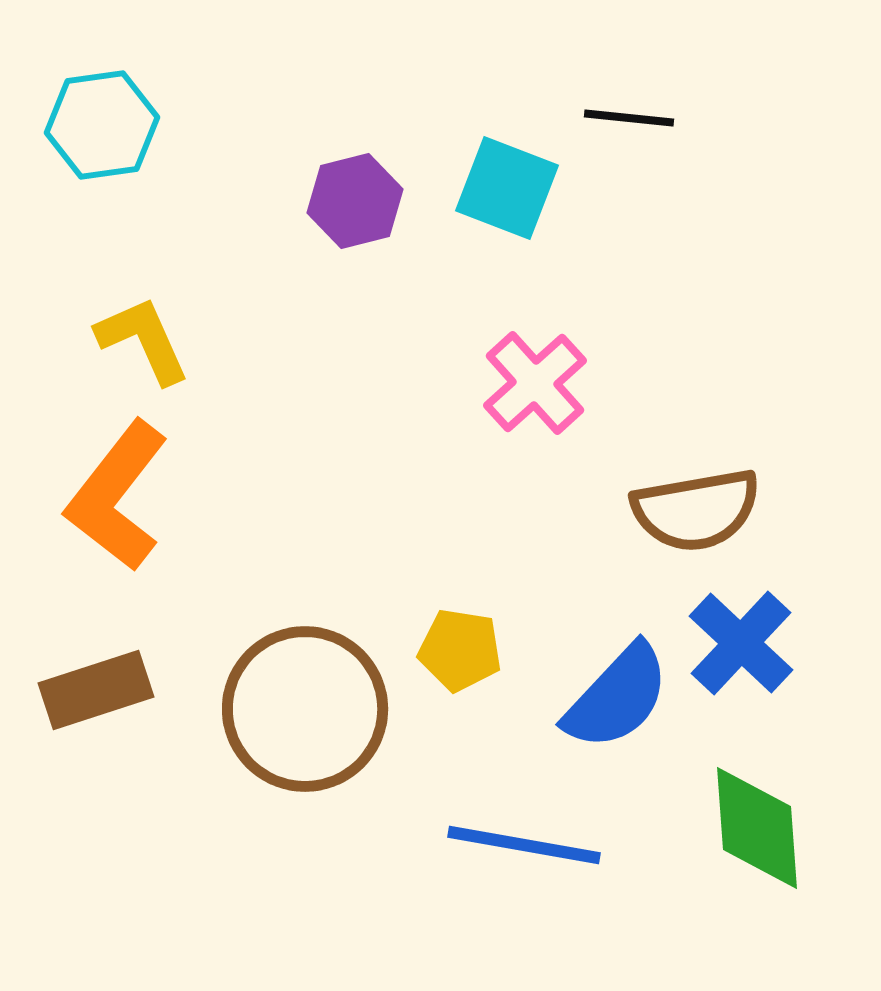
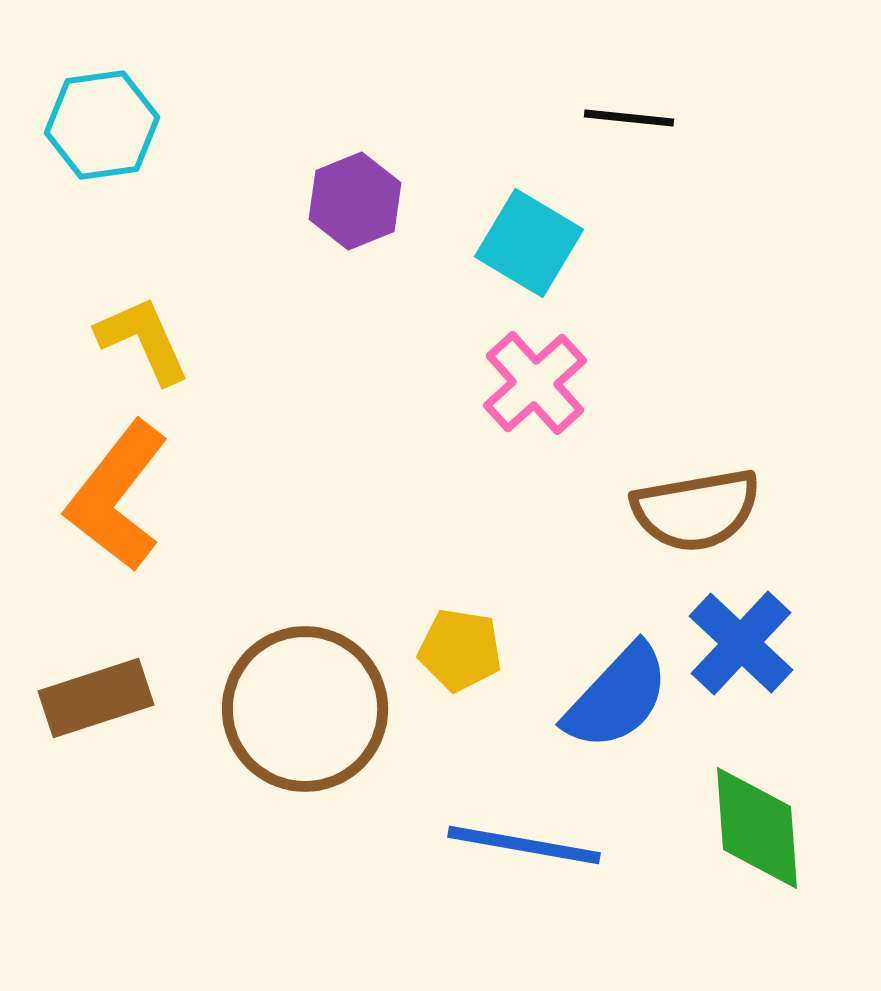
cyan square: moved 22 px right, 55 px down; rotated 10 degrees clockwise
purple hexagon: rotated 8 degrees counterclockwise
brown rectangle: moved 8 px down
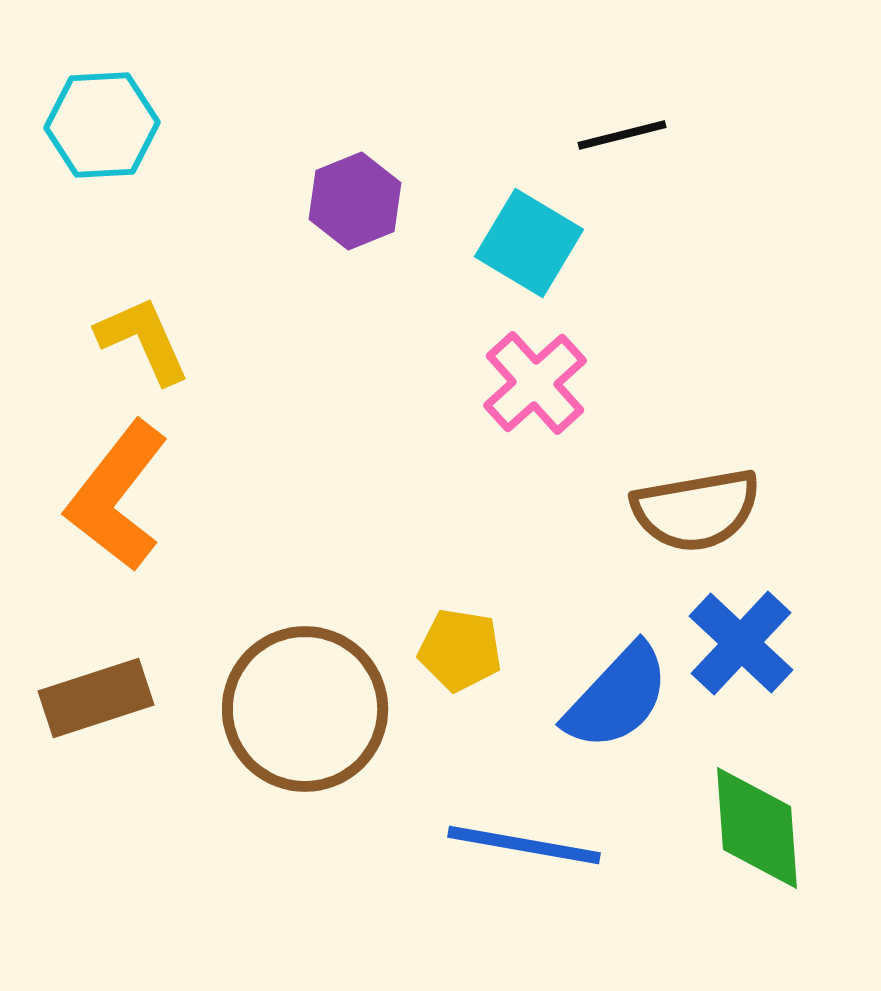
black line: moved 7 px left, 17 px down; rotated 20 degrees counterclockwise
cyan hexagon: rotated 5 degrees clockwise
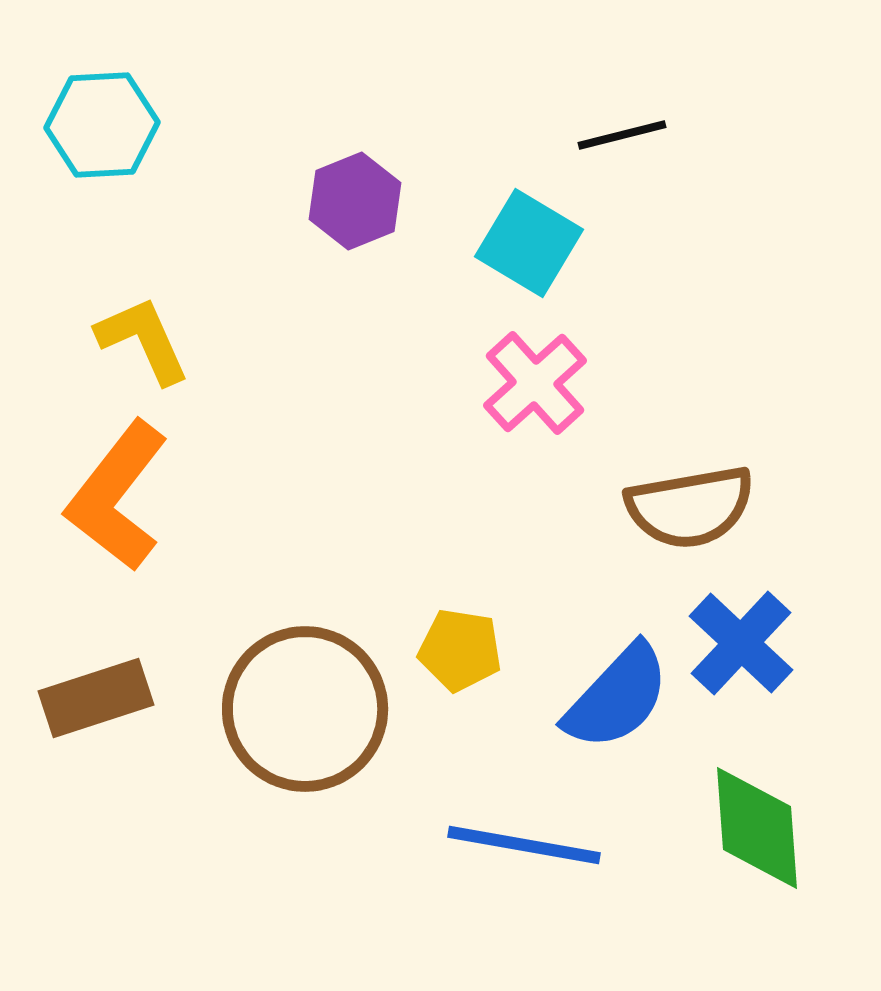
brown semicircle: moved 6 px left, 3 px up
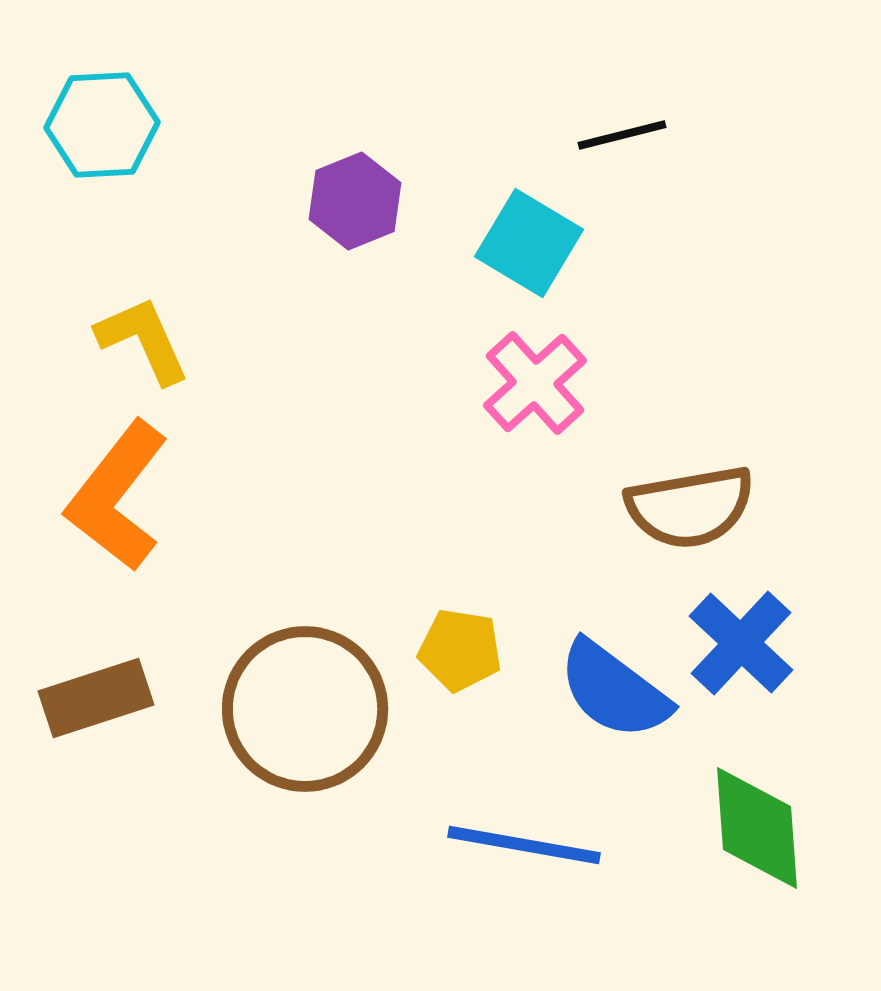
blue semicircle: moved 3 px left, 7 px up; rotated 84 degrees clockwise
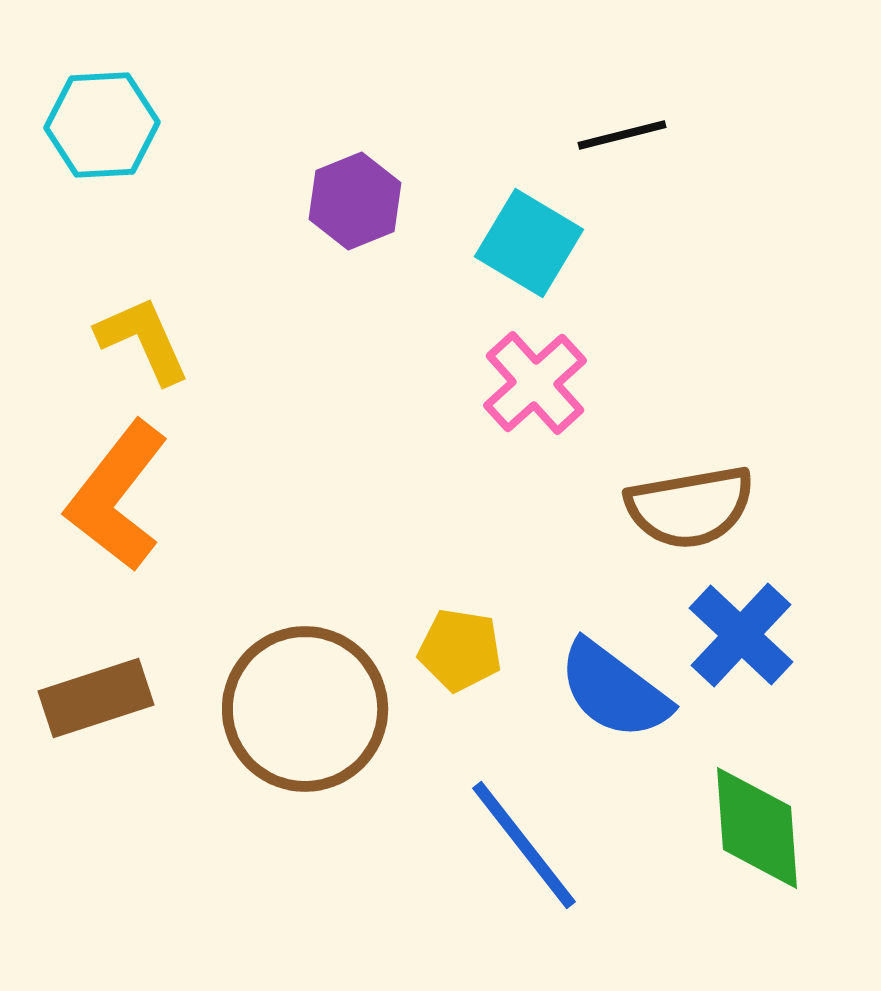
blue cross: moved 8 px up
blue line: rotated 42 degrees clockwise
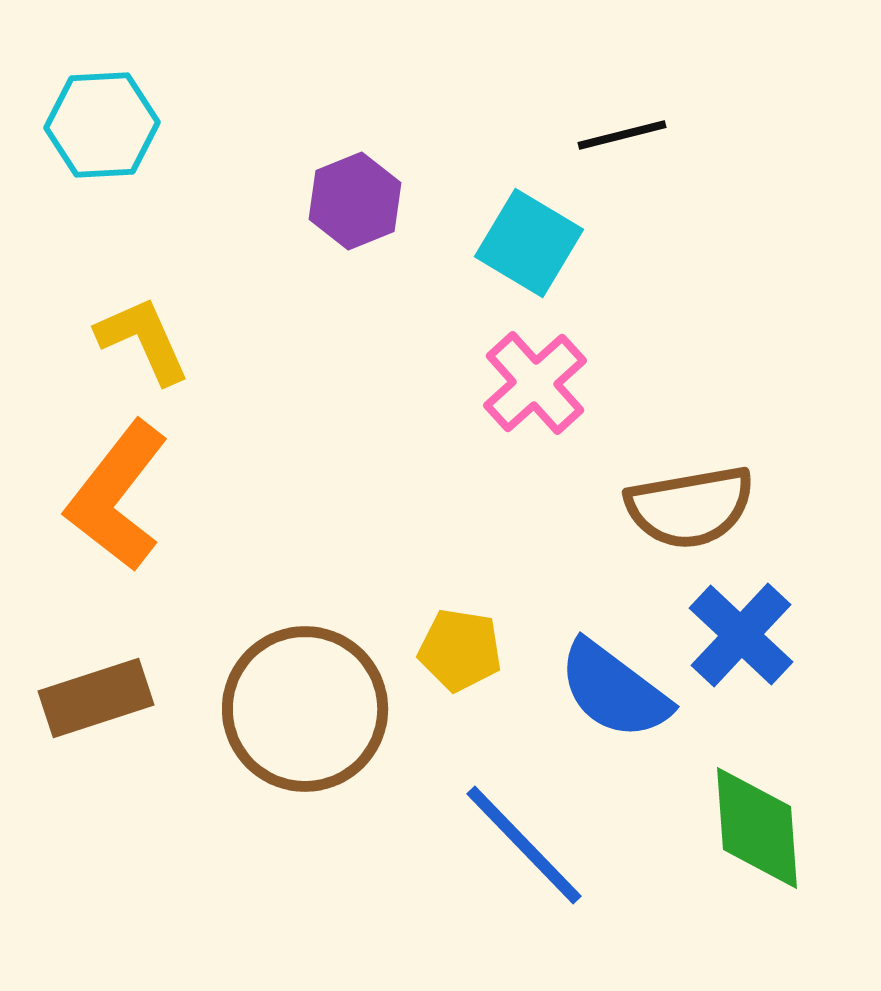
blue line: rotated 6 degrees counterclockwise
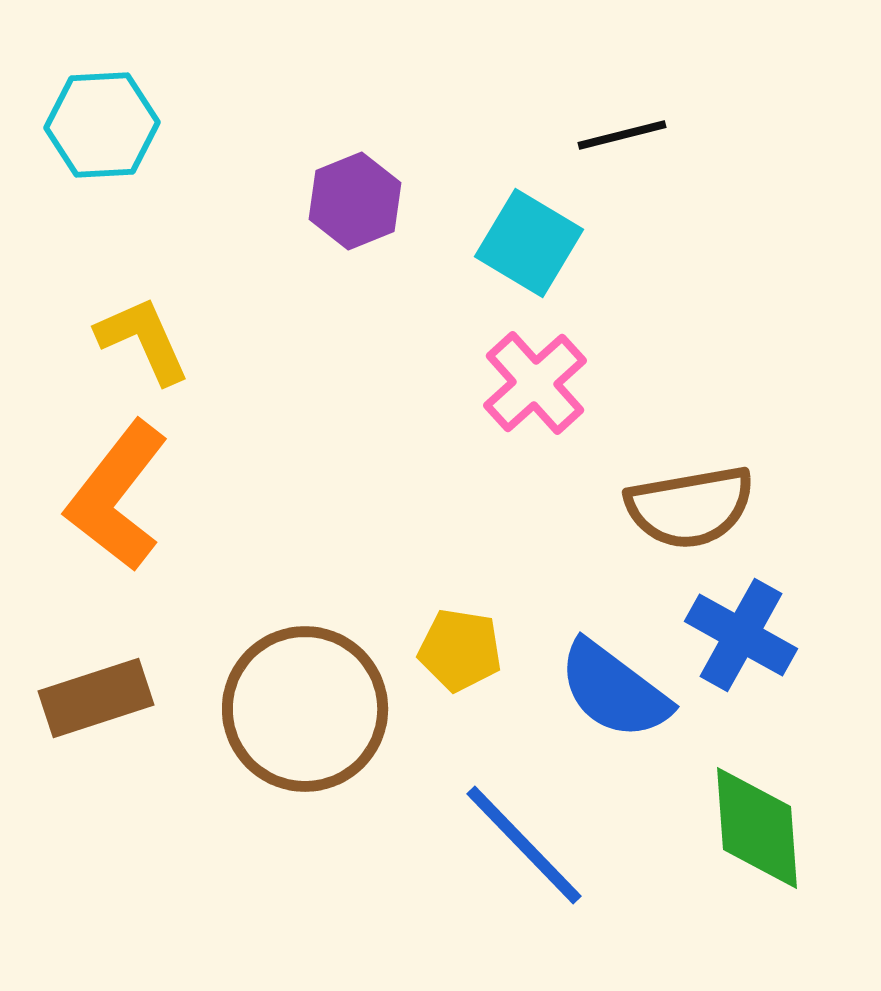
blue cross: rotated 14 degrees counterclockwise
